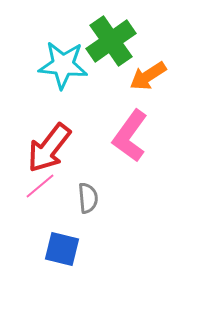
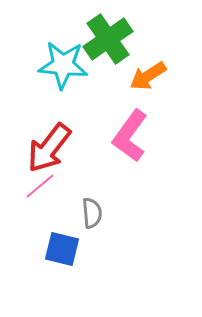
green cross: moved 3 px left, 2 px up
gray semicircle: moved 4 px right, 15 px down
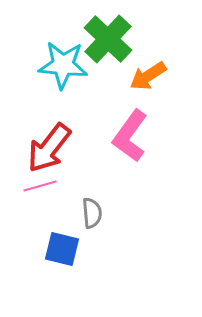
green cross: rotated 12 degrees counterclockwise
pink line: rotated 24 degrees clockwise
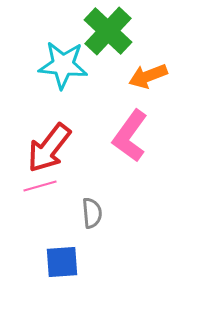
green cross: moved 8 px up
orange arrow: rotated 12 degrees clockwise
blue square: moved 13 px down; rotated 18 degrees counterclockwise
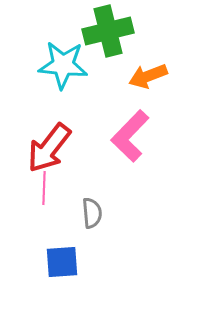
green cross: rotated 33 degrees clockwise
pink L-shape: rotated 8 degrees clockwise
pink line: moved 4 px right, 2 px down; rotated 72 degrees counterclockwise
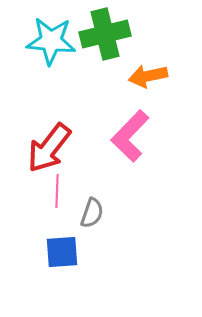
green cross: moved 3 px left, 3 px down
cyan star: moved 12 px left, 24 px up
orange arrow: rotated 9 degrees clockwise
pink line: moved 13 px right, 3 px down
gray semicircle: rotated 24 degrees clockwise
blue square: moved 10 px up
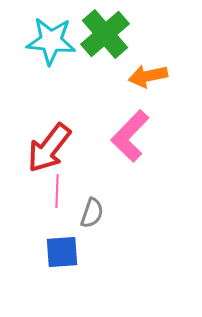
green cross: rotated 27 degrees counterclockwise
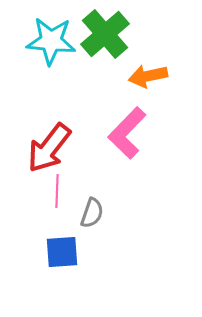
pink L-shape: moved 3 px left, 3 px up
